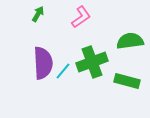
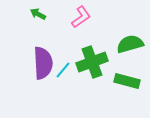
green arrow: rotated 91 degrees counterclockwise
green semicircle: moved 3 px down; rotated 8 degrees counterclockwise
cyan line: moved 1 px up
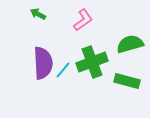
pink L-shape: moved 2 px right, 3 px down
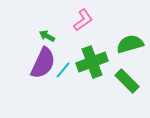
green arrow: moved 9 px right, 22 px down
purple semicircle: rotated 28 degrees clockwise
green rectangle: rotated 30 degrees clockwise
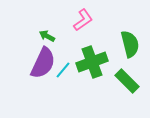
green semicircle: rotated 92 degrees clockwise
